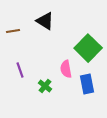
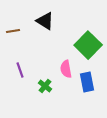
green square: moved 3 px up
blue rectangle: moved 2 px up
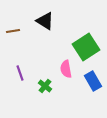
green square: moved 2 px left, 2 px down; rotated 12 degrees clockwise
purple line: moved 3 px down
blue rectangle: moved 6 px right, 1 px up; rotated 18 degrees counterclockwise
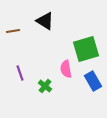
green square: moved 2 px down; rotated 16 degrees clockwise
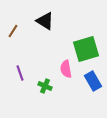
brown line: rotated 48 degrees counterclockwise
green cross: rotated 16 degrees counterclockwise
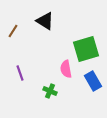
green cross: moved 5 px right, 5 px down
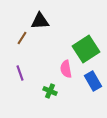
black triangle: moved 5 px left; rotated 36 degrees counterclockwise
brown line: moved 9 px right, 7 px down
green square: rotated 16 degrees counterclockwise
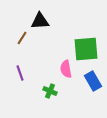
green square: rotated 28 degrees clockwise
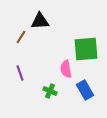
brown line: moved 1 px left, 1 px up
blue rectangle: moved 8 px left, 9 px down
